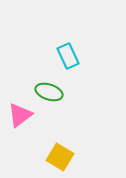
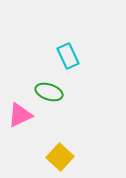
pink triangle: rotated 12 degrees clockwise
yellow square: rotated 12 degrees clockwise
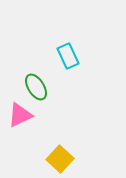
green ellipse: moved 13 px left, 5 px up; rotated 40 degrees clockwise
yellow square: moved 2 px down
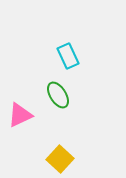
green ellipse: moved 22 px right, 8 px down
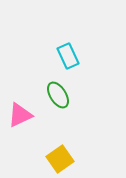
yellow square: rotated 12 degrees clockwise
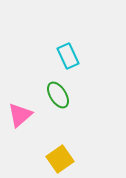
pink triangle: rotated 16 degrees counterclockwise
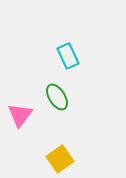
green ellipse: moved 1 px left, 2 px down
pink triangle: rotated 12 degrees counterclockwise
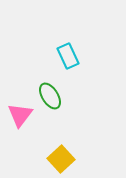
green ellipse: moved 7 px left, 1 px up
yellow square: moved 1 px right; rotated 8 degrees counterclockwise
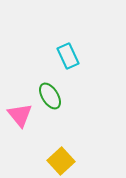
pink triangle: rotated 16 degrees counterclockwise
yellow square: moved 2 px down
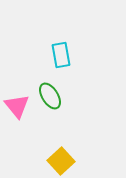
cyan rectangle: moved 7 px left, 1 px up; rotated 15 degrees clockwise
pink triangle: moved 3 px left, 9 px up
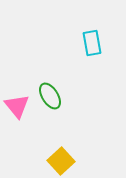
cyan rectangle: moved 31 px right, 12 px up
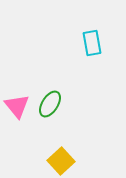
green ellipse: moved 8 px down; rotated 64 degrees clockwise
